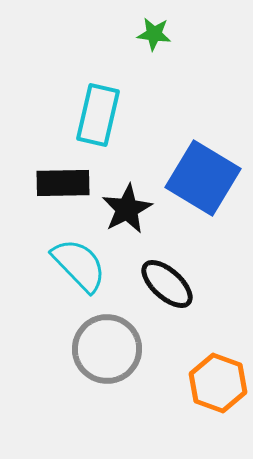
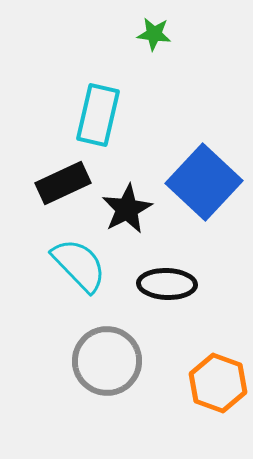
blue square: moved 1 px right, 4 px down; rotated 12 degrees clockwise
black rectangle: rotated 24 degrees counterclockwise
black ellipse: rotated 40 degrees counterclockwise
gray circle: moved 12 px down
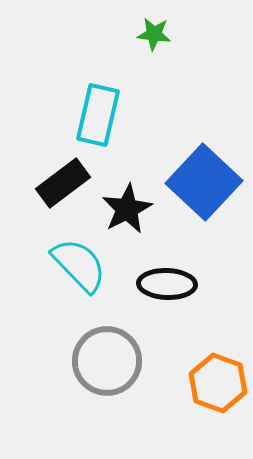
black rectangle: rotated 12 degrees counterclockwise
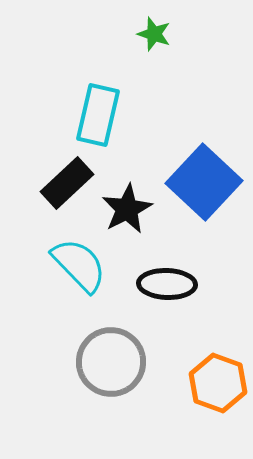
green star: rotated 12 degrees clockwise
black rectangle: moved 4 px right; rotated 6 degrees counterclockwise
gray circle: moved 4 px right, 1 px down
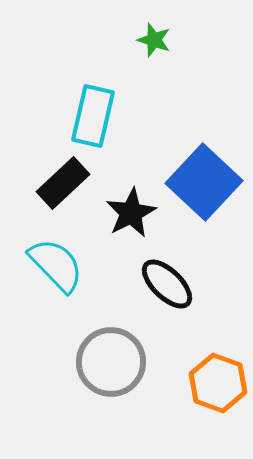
green star: moved 6 px down
cyan rectangle: moved 5 px left, 1 px down
black rectangle: moved 4 px left
black star: moved 4 px right, 4 px down
cyan semicircle: moved 23 px left
black ellipse: rotated 42 degrees clockwise
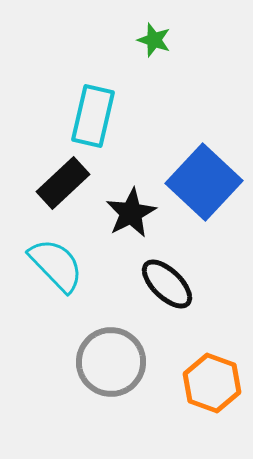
orange hexagon: moved 6 px left
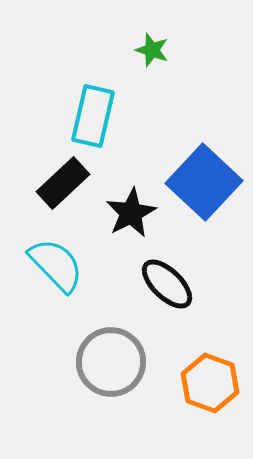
green star: moved 2 px left, 10 px down
orange hexagon: moved 2 px left
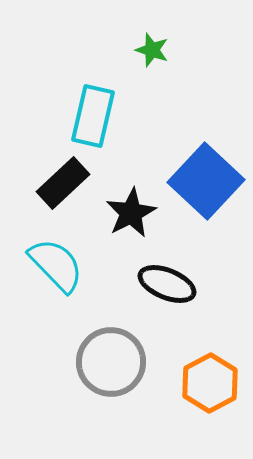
blue square: moved 2 px right, 1 px up
black ellipse: rotated 22 degrees counterclockwise
orange hexagon: rotated 12 degrees clockwise
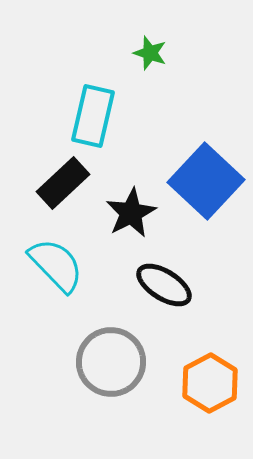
green star: moved 2 px left, 3 px down
black ellipse: moved 3 px left, 1 px down; rotated 10 degrees clockwise
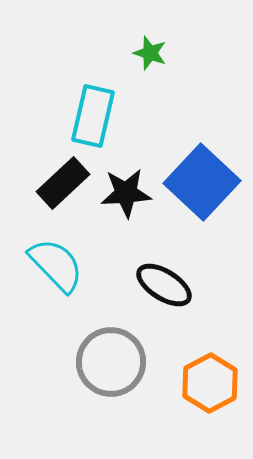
blue square: moved 4 px left, 1 px down
black star: moved 5 px left, 20 px up; rotated 24 degrees clockwise
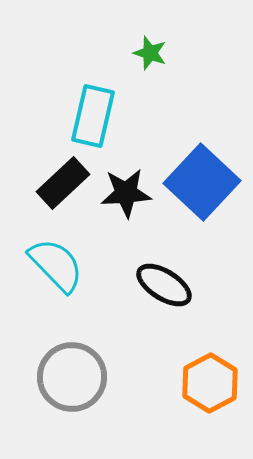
gray circle: moved 39 px left, 15 px down
